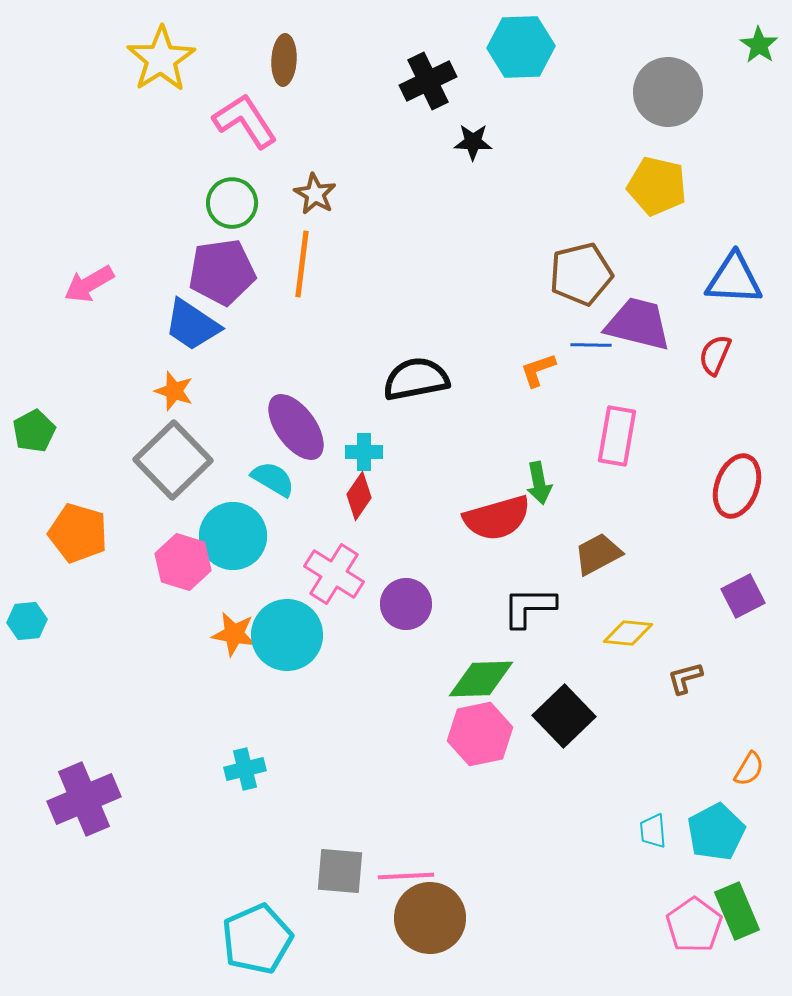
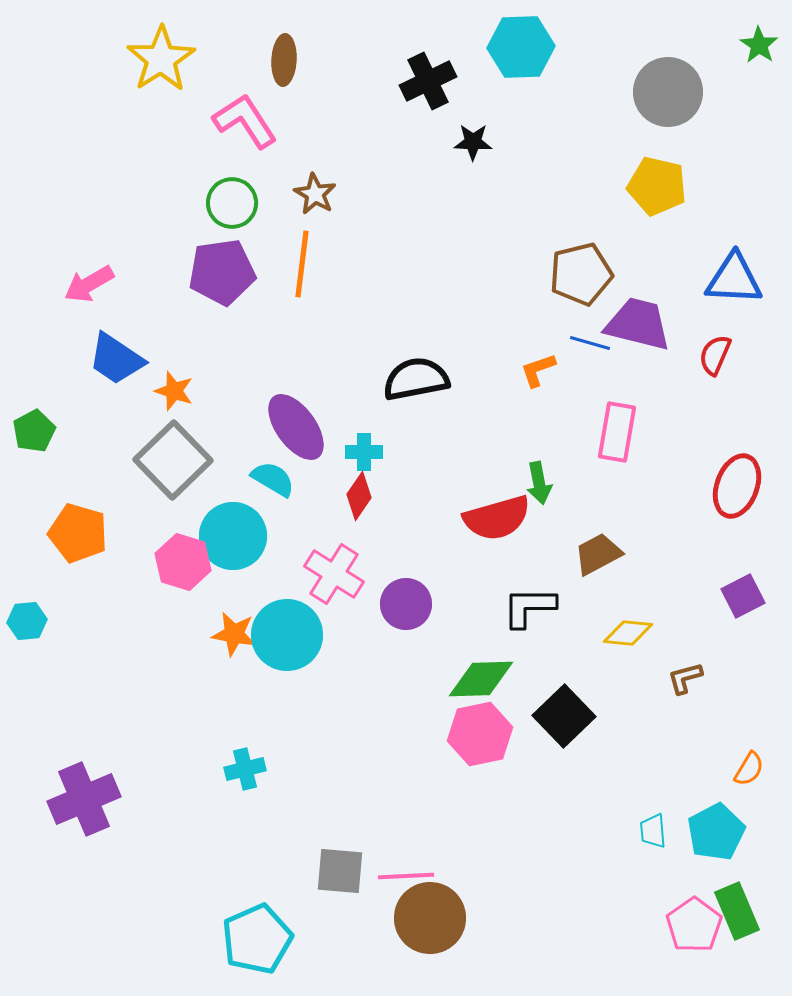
blue trapezoid at (192, 325): moved 76 px left, 34 px down
blue line at (591, 345): moved 1 px left, 2 px up; rotated 15 degrees clockwise
pink rectangle at (617, 436): moved 4 px up
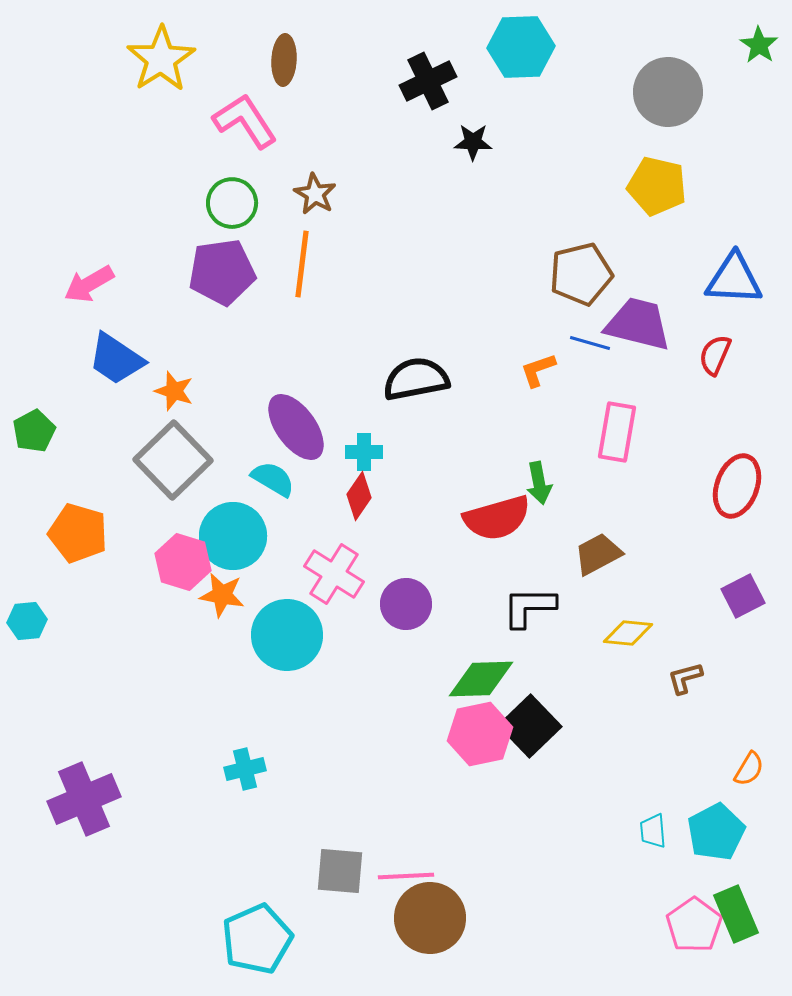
orange star at (234, 634): moved 12 px left, 39 px up
black square at (564, 716): moved 34 px left, 10 px down
green rectangle at (737, 911): moved 1 px left, 3 px down
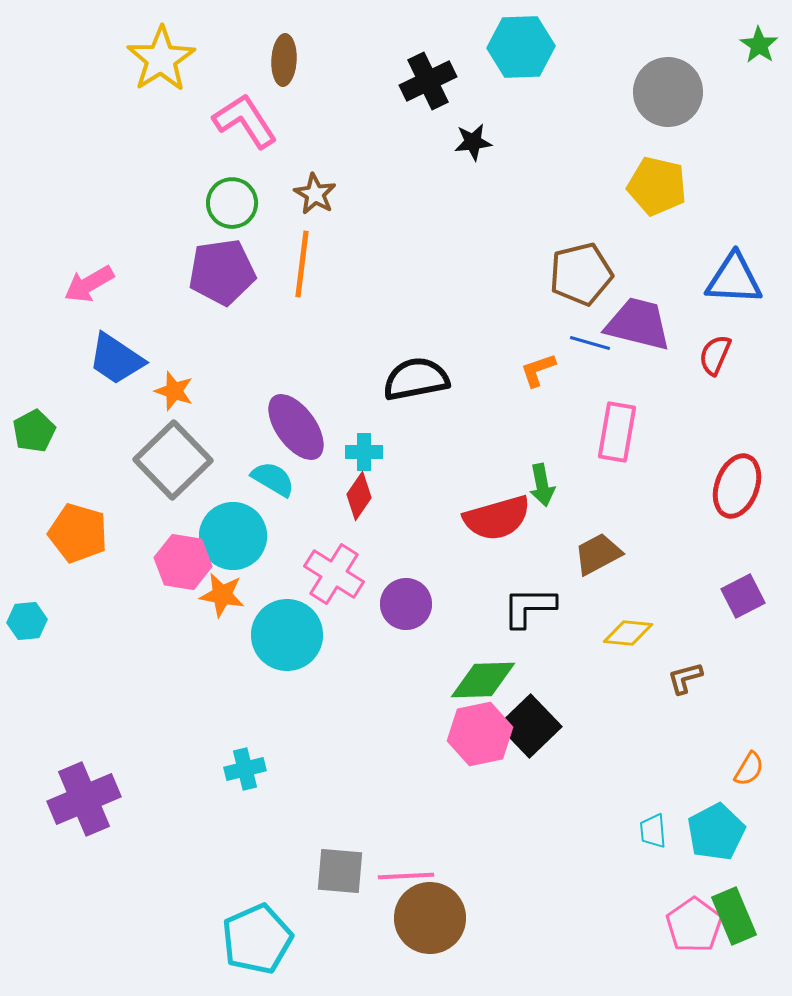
black star at (473, 142): rotated 9 degrees counterclockwise
green arrow at (539, 483): moved 3 px right, 2 px down
pink hexagon at (183, 562): rotated 8 degrees counterclockwise
green diamond at (481, 679): moved 2 px right, 1 px down
green rectangle at (736, 914): moved 2 px left, 2 px down
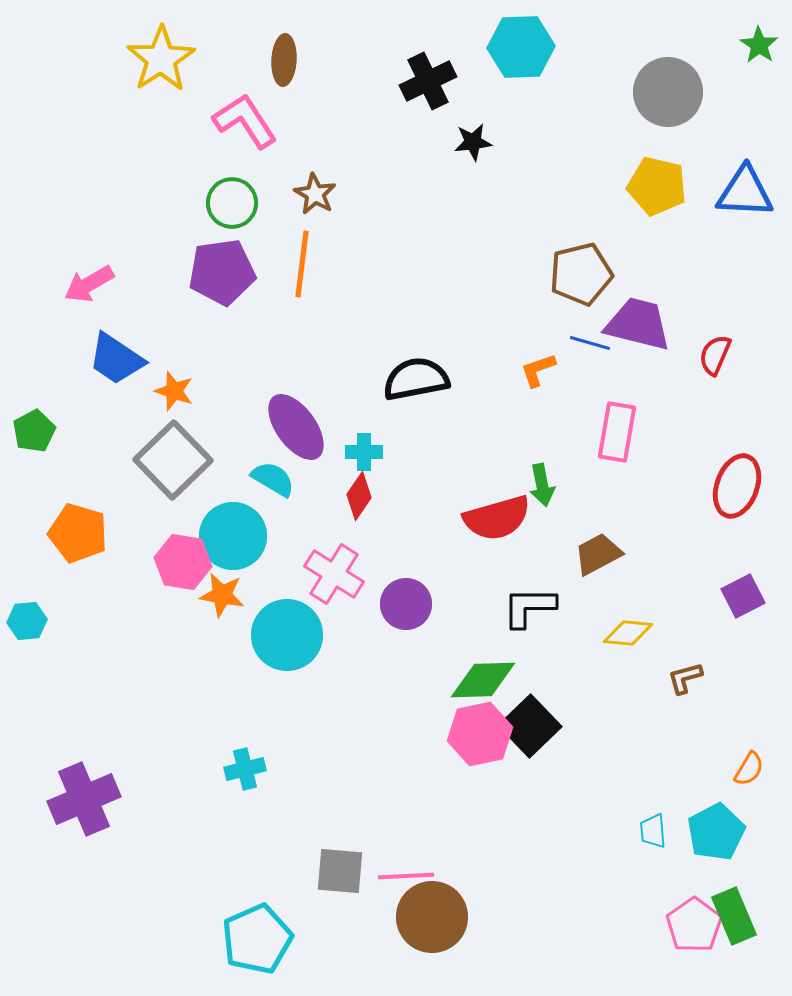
blue triangle at (734, 279): moved 11 px right, 87 px up
brown circle at (430, 918): moved 2 px right, 1 px up
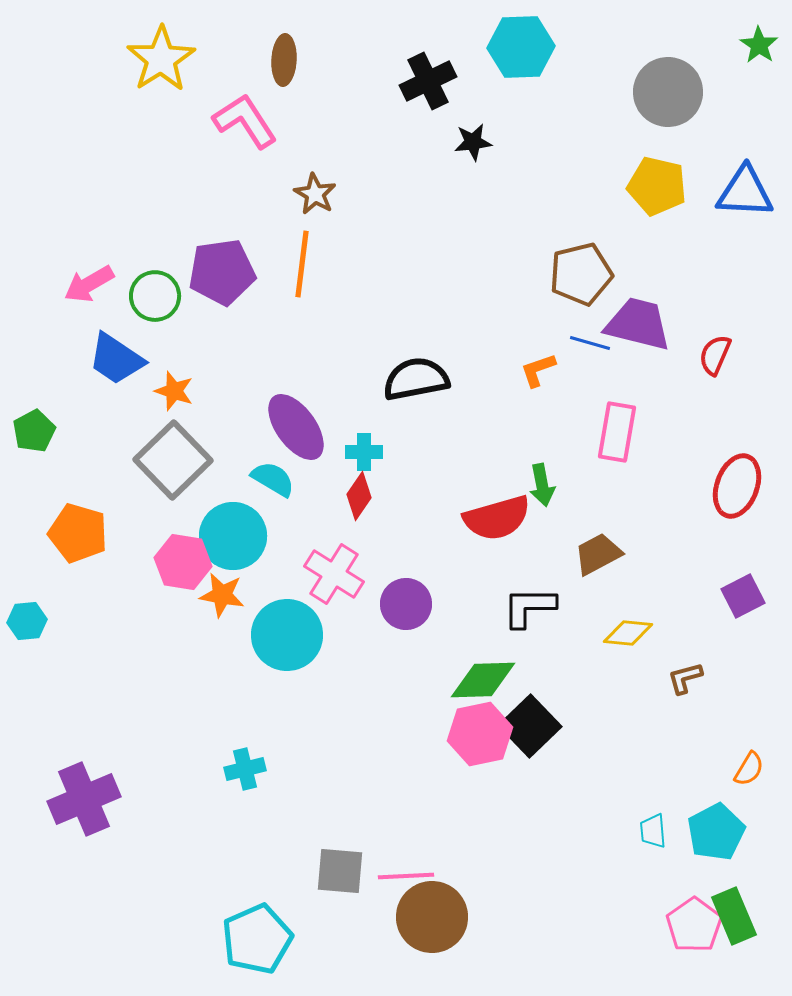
green circle at (232, 203): moved 77 px left, 93 px down
